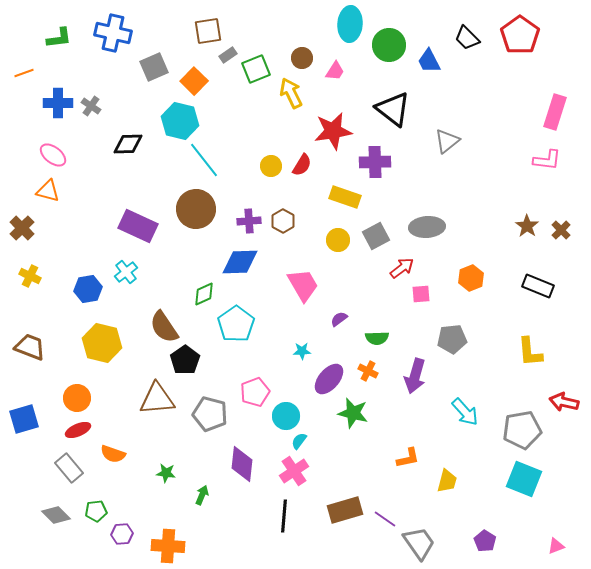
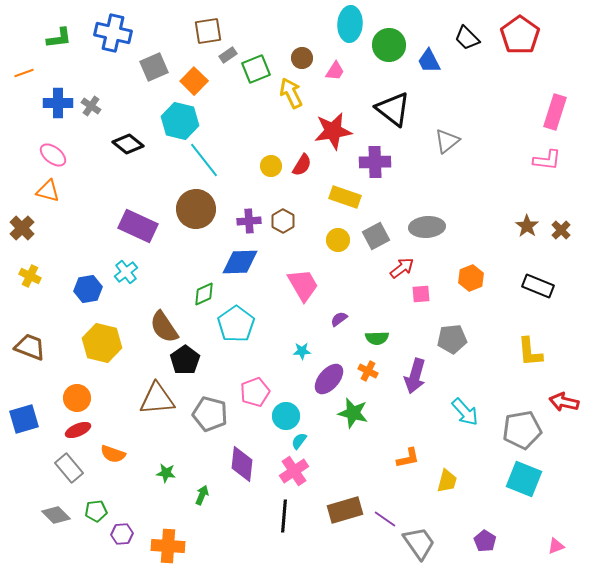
black diamond at (128, 144): rotated 40 degrees clockwise
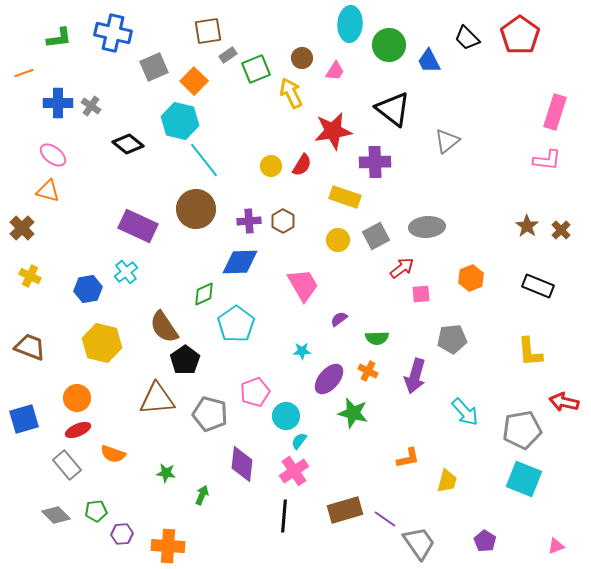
gray rectangle at (69, 468): moved 2 px left, 3 px up
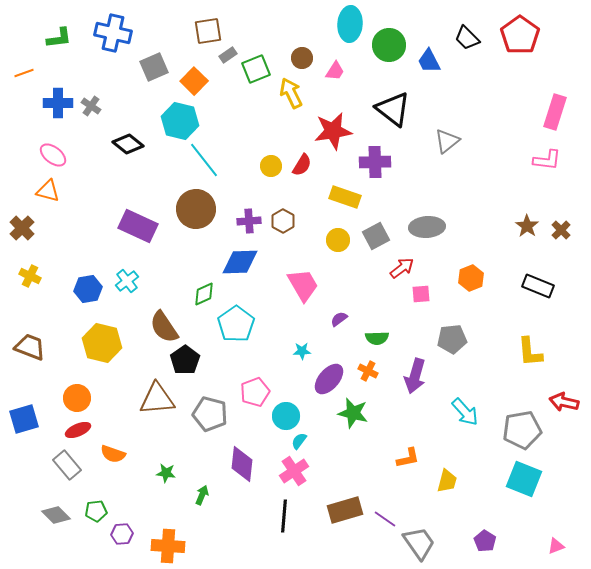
cyan cross at (126, 272): moved 1 px right, 9 px down
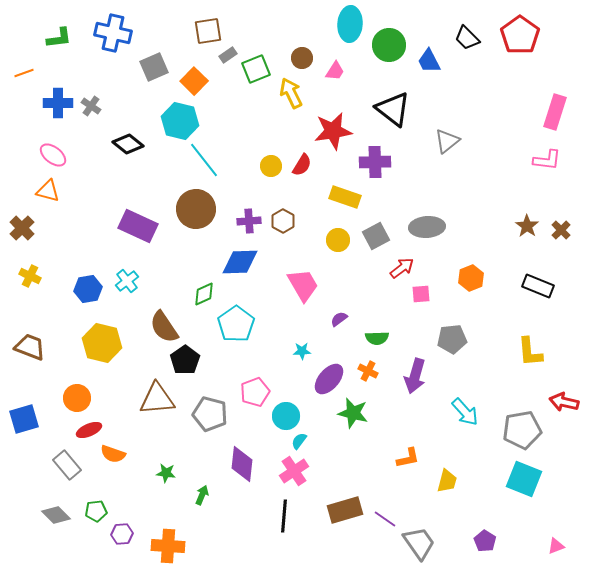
red ellipse at (78, 430): moved 11 px right
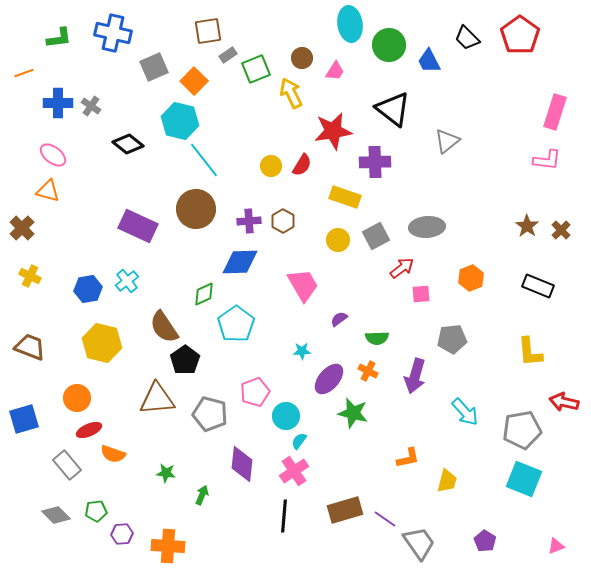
cyan ellipse at (350, 24): rotated 12 degrees counterclockwise
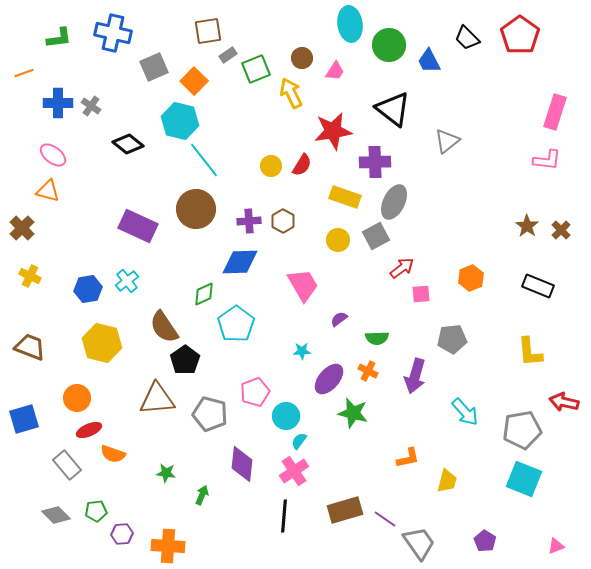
gray ellipse at (427, 227): moved 33 px left, 25 px up; rotated 60 degrees counterclockwise
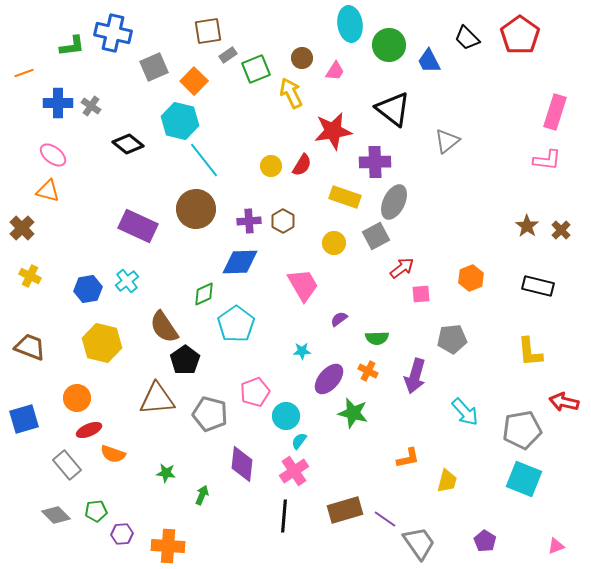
green L-shape at (59, 38): moved 13 px right, 8 px down
yellow circle at (338, 240): moved 4 px left, 3 px down
black rectangle at (538, 286): rotated 8 degrees counterclockwise
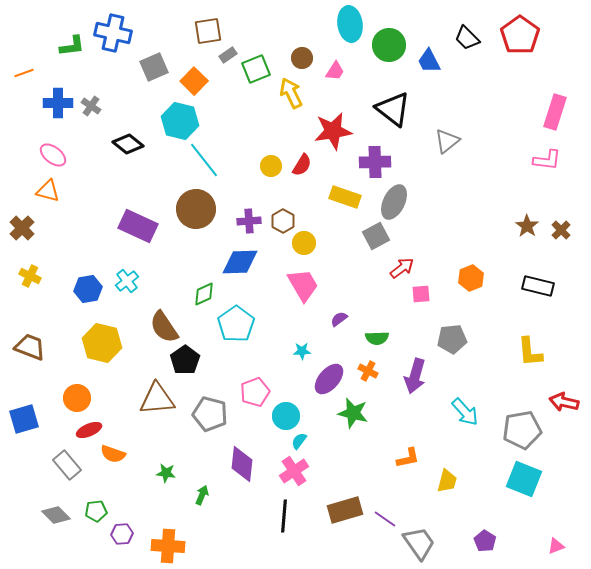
yellow circle at (334, 243): moved 30 px left
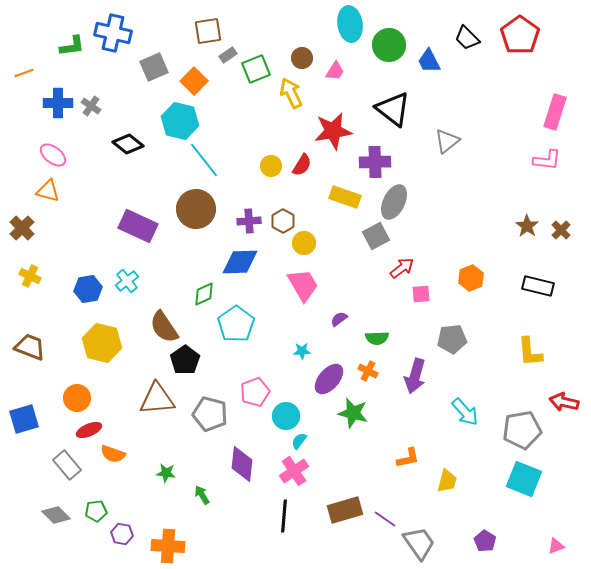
green arrow at (202, 495): rotated 54 degrees counterclockwise
purple hexagon at (122, 534): rotated 15 degrees clockwise
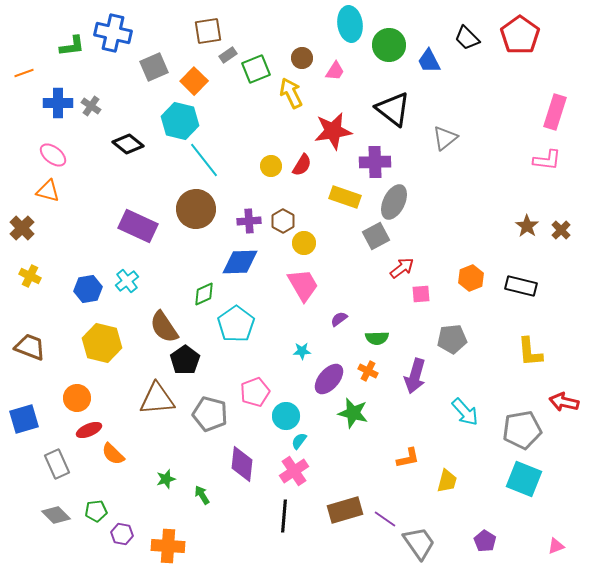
gray triangle at (447, 141): moved 2 px left, 3 px up
black rectangle at (538, 286): moved 17 px left
orange semicircle at (113, 454): rotated 25 degrees clockwise
gray rectangle at (67, 465): moved 10 px left, 1 px up; rotated 16 degrees clockwise
green star at (166, 473): moved 6 px down; rotated 24 degrees counterclockwise
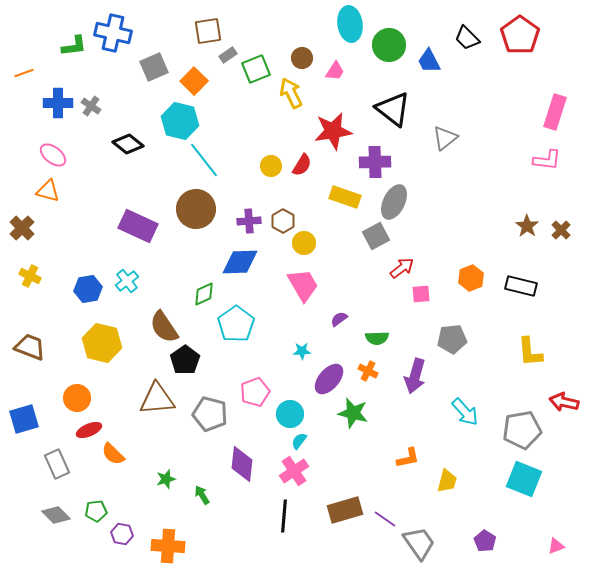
green L-shape at (72, 46): moved 2 px right
cyan circle at (286, 416): moved 4 px right, 2 px up
